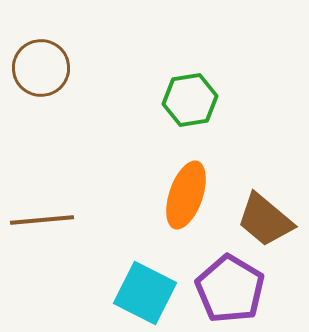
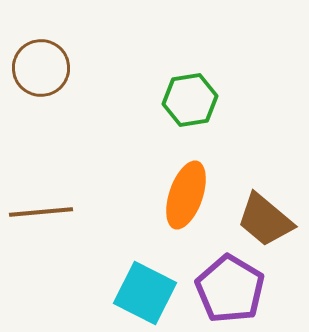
brown line: moved 1 px left, 8 px up
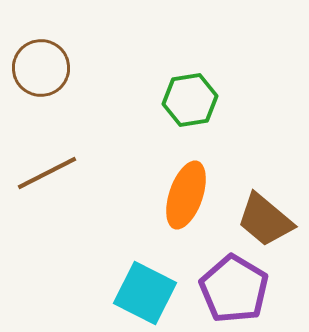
brown line: moved 6 px right, 39 px up; rotated 22 degrees counterclockwise
purple pentagon: moved 4 px right
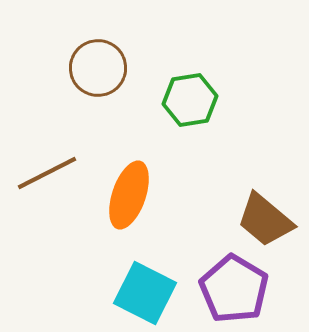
brown circle: moved 57 px right
orange ellipse: moved 57 px left
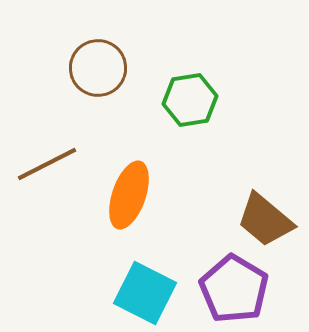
brown line: moved 9 px up
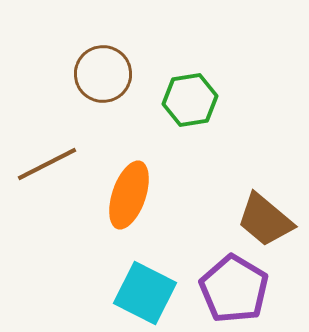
brown circle: moved 5 px right, 6 px down
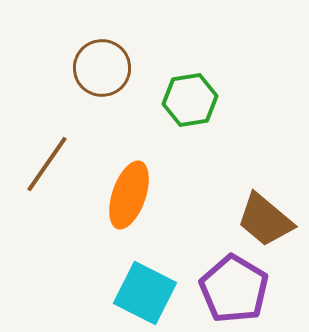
brown circle: moved 1 px left, 6 px up
brown line: rotated 28 degrees counterclockwise
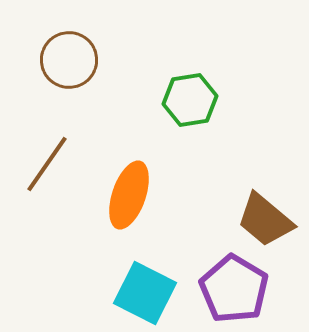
brown circle: moved 33 px left, 8 px up
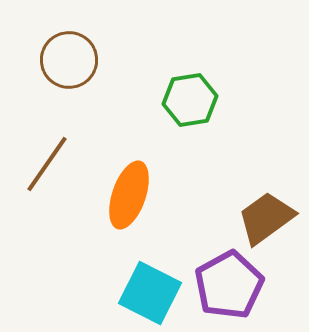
brown trapezoid: moved 1 px right, 2 px up; rotated 104 degrees clockwise
purple pentagon: moved 5 px left, 4 px up; rotated 12 degrees clockwise
cyan square: moved 5 px right
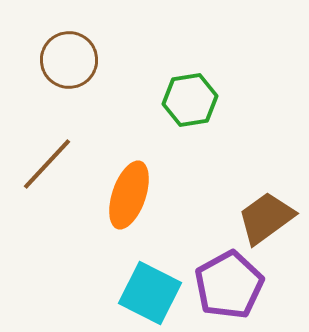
brown line: rotated 8 degrees clockwise
